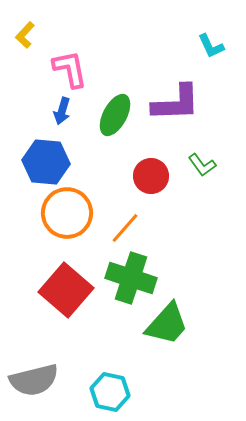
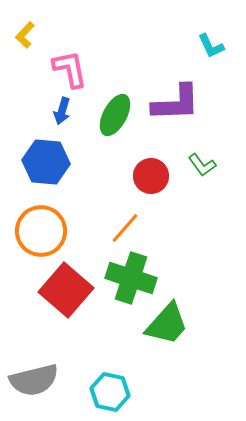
orange circle: moved 26 px left, 18 px down
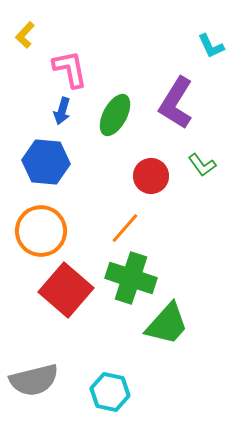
purple L-shape: rotated 124 degrees clockwise
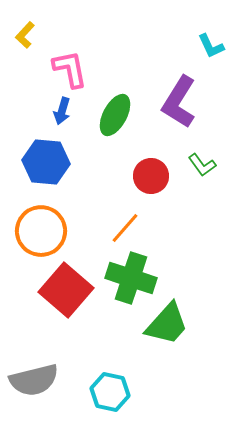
purple L-shape: moved 3 px right, 1 px up
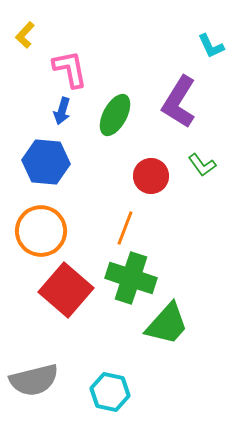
orange line: rotated 20 degrees counterclockwise
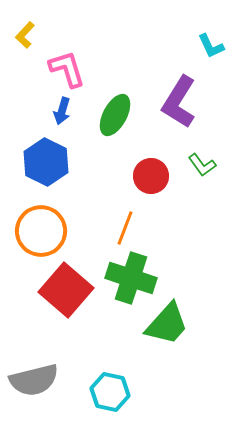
pink L-shape: moved 3 px left; rotated 6 degrees counterclockwise
blue hexagon: rotated 21 degrees clockwise
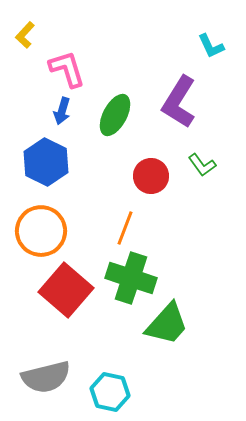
gray semicircle: moved 12 px right, 3 px up
